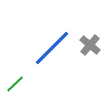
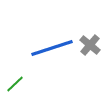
blue line: rotated 27 degrees clockwise
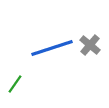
green line: rotated 12 degrees counterclockwise
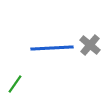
blue line: rotated 15 degrees clockwise
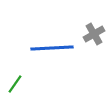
gray cross: moved 4 px right, 11 px up; rotated 20 degrees clockwise
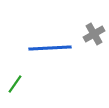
blue line: moved 2 px left
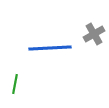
green line: rotated 24 degrees counterclockwise
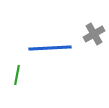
green line: moved 2 px right, 9 px up
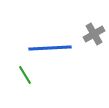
green line: moved 8 px right; rotated 42 degrees counterclockwise
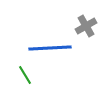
gray cross: moved 8 px left, 8 px up
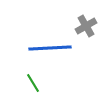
green line: moved 8 px right, 8 px down
